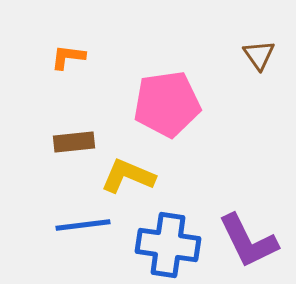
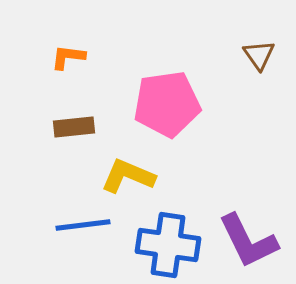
brown rectangle: moved 15 px up
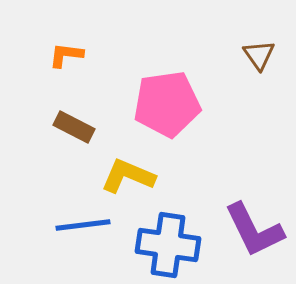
orange L-shape: moved 2 px left, 2 px up
brown rectangle: rotated 33 degrees clockwise
purple L-shape: moved 6 px right, 11 px up
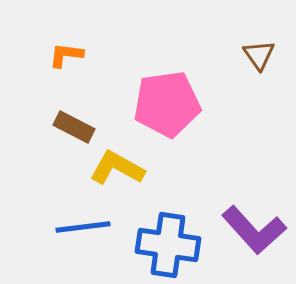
yellow L-shape: moved 11 px left, 8 px up; rotated 6 degrees clockwise
blue line: moved 2 px down
purple L-shape: rotated 16 degrees counterclockwise
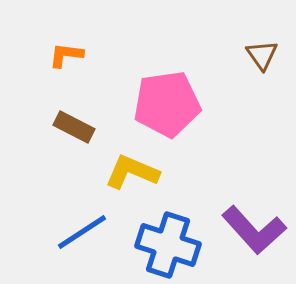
brown triangle: moved 3 px right
yellow L-shape: moved 15 px right, 4 px down; rotated 6 degrees counterclockwise
blue line: moved 1 px left, 5 px down; rotated 26 degrees counterclockwise
blue cross: rotated 10 degrees clockwise
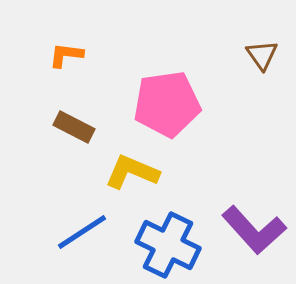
blue cross: rotated 8 degrees clockwise
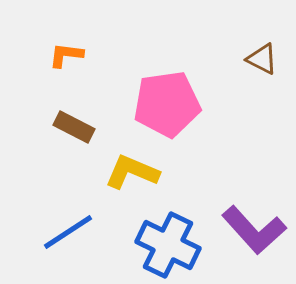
brown triangle: moved 4 px down; rotated 28 degrees counterclockwise
blue line: moved 14 px left
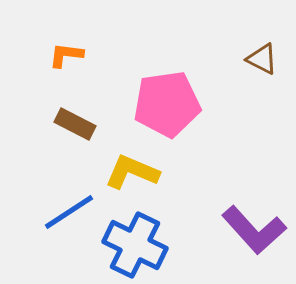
brown rectangle: moved 1 px right, 3 px up
blue line: moved 1 px right, 20 px up
blue cross: moved 33 px left
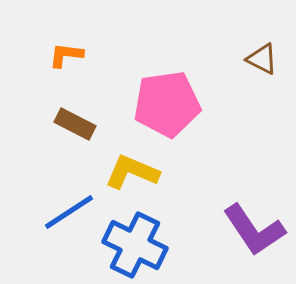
purple L-shape: rotated 8 degrees clockwise
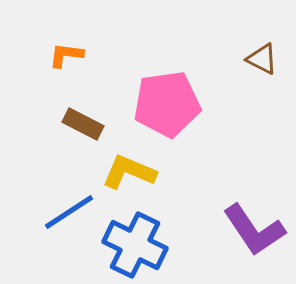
brown rectangle: moved 8 px right
yellow L-shape: moved 3 px left
